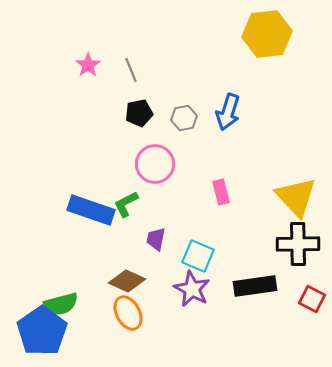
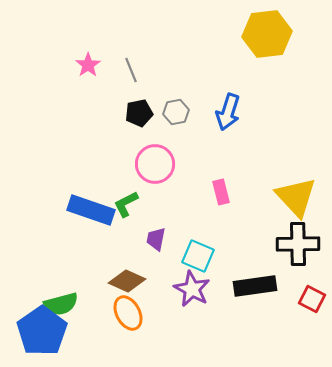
gray hexagon: moved 8 px left, 6 px up
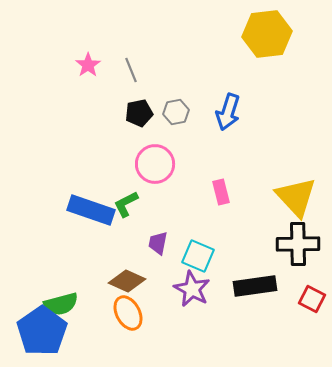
purple trapezoid: moved 2 px right, 4 px down
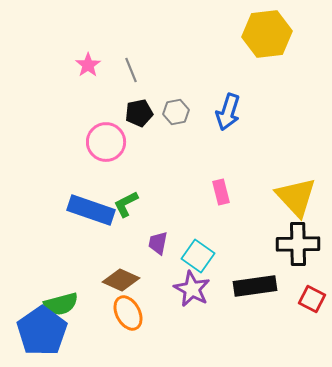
pink circle: moved 49 px left, 22 px up
cyan square: rotated 12 degrees clockwise
brown diamond: moved 6 px left, 1 px up
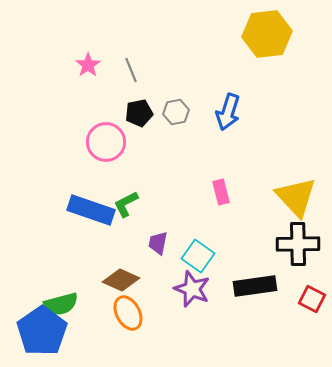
purple star: rotated 6 degrees counterclockwise
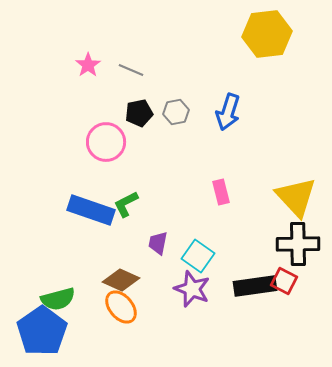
gray line: rotated 45 degrees counterclockwise
red square: moved 28 px left, 18 px up
green semicircle: moved 3 px left, 5 px up
orange ellipse: moved 7 px left, 6 px up; rotated 12 degrees counterclockwise
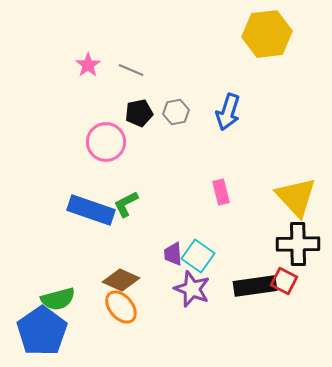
purple trapezoid: moved 15 px right, 11 px down; rotated 15 degrees counterclockwise
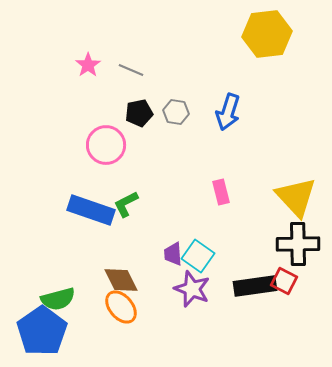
gray hexagon: rotated 20 degrees clockwise
pink circle: moved 3 px down
brown diamond: rotated 39 degrees clockwise
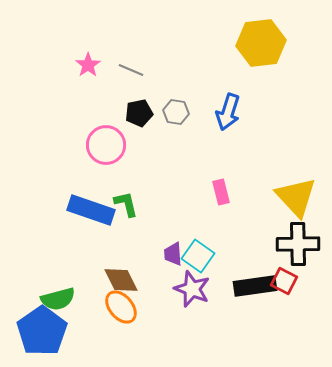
yellow hexagon: moved 6 px left, 9 px down
green L-shape: rotated 104 degrees clockwise
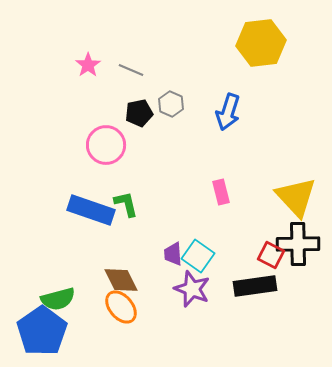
gray hexagon: moved 5 px left, 8 px up; rotated 15 degrees clockwise
red square: moved 13 px left, 26 px up
